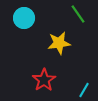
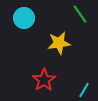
green line: moved 2 px right
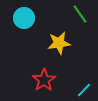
cyan line: rotated 14 degrees clockwise
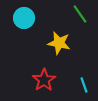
yellow star: rotated 20 degrees clockwise
cyan line: moved 5 px up; rotated 63 degrees counterclockwise
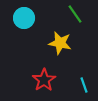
green line: moved 5 px left
yellow star: moved 1 px right
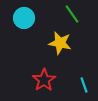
green line: moved 3 px left
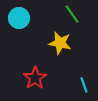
cyan circle: moved 5 px left
red star: moved 9 px left, 2 px up
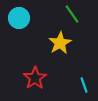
yellow star: rotated 30 degrees clockwise
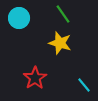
green line: moved 9 px left
yellow star: rotated 25 degrees counterclockwise
cyan line: rotated 21 degrees counterclockwise
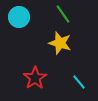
cyan circle: moved 1 px up
cyan line: moved 5 px left, 3 px up
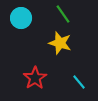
cyan circle: moved 2 px right, 1 px down
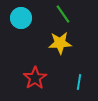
yellow star: rotated 20 degrees counterclockwise
cyan line: rotated 49 degrees clockwise
